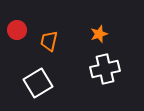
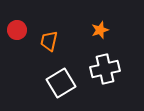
orange star: moved 1 px right, 4 px up
white square: moved 23 px right
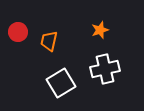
red circle: moved 1 px right, 2 px down
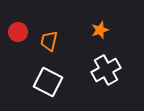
white cross: moved 1 px right, 1 px down; rotated 16 degrees counterclockwise
white square: moved 13 px left, 1 px up; rotated 32 degrees counterclockwise
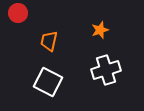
red circle: moved 19 px up
white cross: rotated 12 degrees clockwise
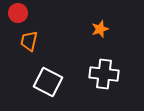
orange star: moved 1 px up
orange trapezoid: moved 20 px left
white cross: moved 2 px left, 4 px down; rotated 24 degrees clockwise
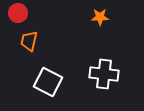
orange star: moved 12 px up; rotated 18 degrees clockwise
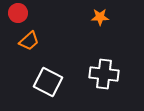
orange trapezoid: rotated 145 degrees counterclockwise
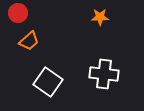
white square: rotated 8 degrees clockwise
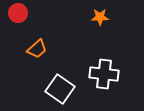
orange trapezoid: moved 8 px right, 8 px down
white square: moved 12 px right, 7 px down
